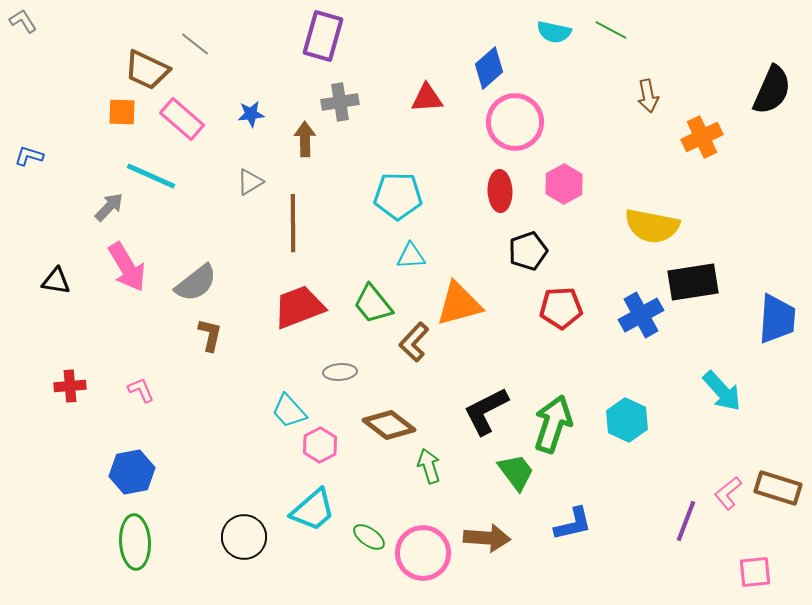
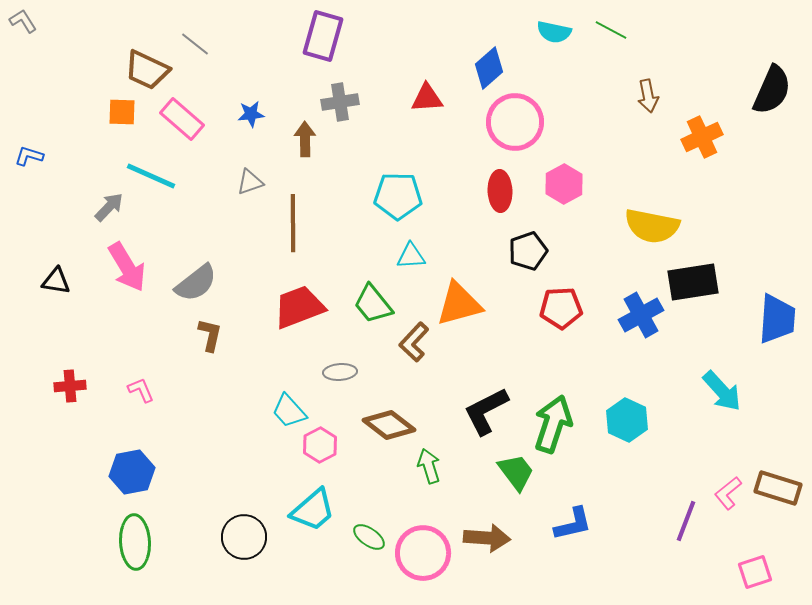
gray triangle at (250, 182): rotated 12 degrees clockwise
pink square at (755, 572): rotated 12 degrees counterclockwise
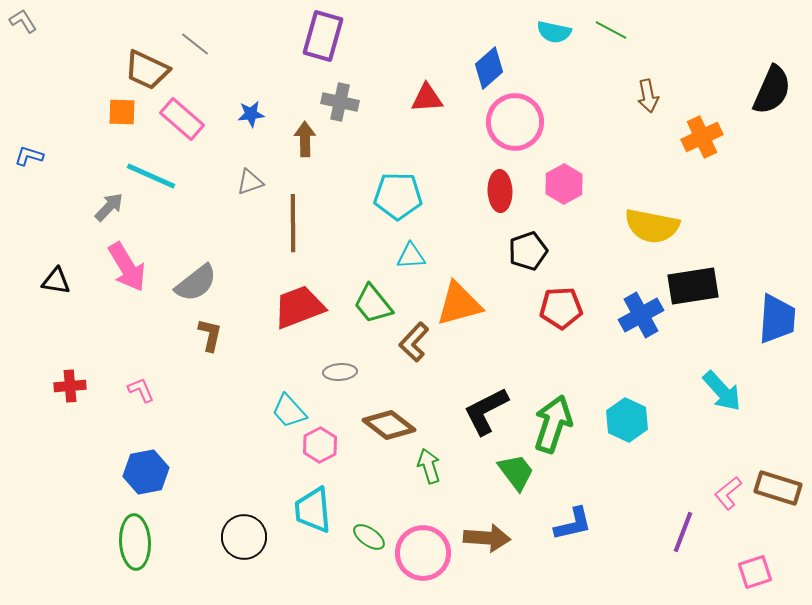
gray cross at (340, 102): rotated 21 degrees clockwise
black rectangle at (693, 282): moved 4 px down
blue hexagon at (132, 472): moved 14 px right
cyan trapezoid at (313, 510): rotated 126 degrees clockwise
purple line at (686, 521): moved 3 px left, 11 px down
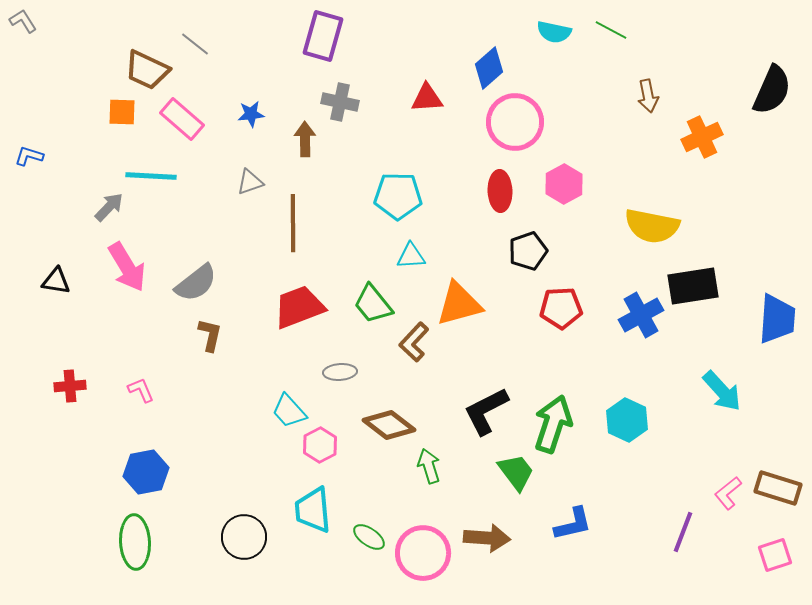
cyan line at (151, 176): rotated 21 degrees counterclockwise
pink square at (755, 572): moved 20 px right, 17 px up
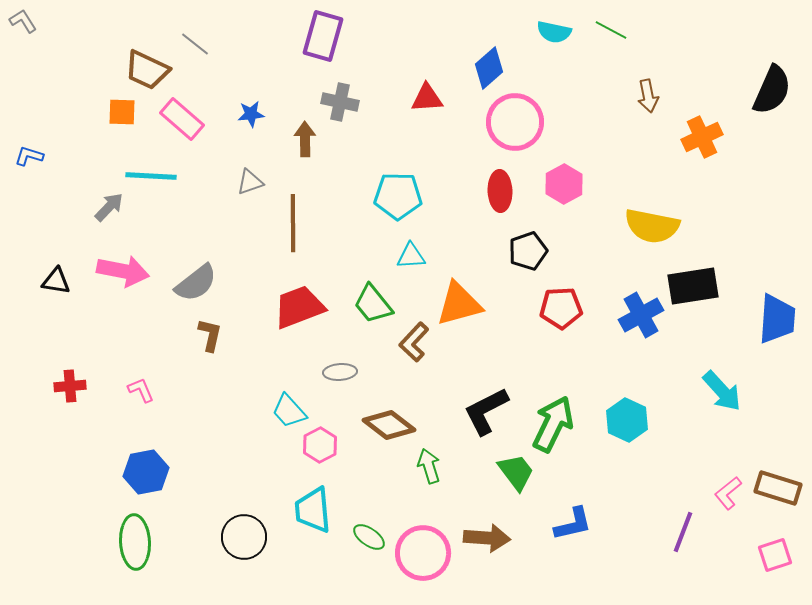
pink arrow at (127, 267): moved 4 px left, 4 px down; rotated 48 degrees counterclockwise
green arrow at (553, 424): rotated 8 degrees clockwise
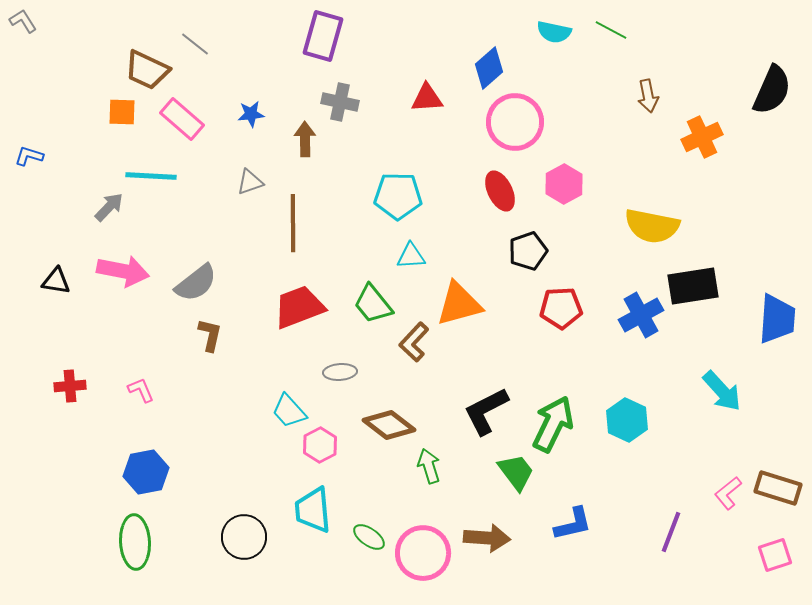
red ellipse at (500, 191): rotated 24 degrees counterclockwise
purple line at (683, 532): moved 12 px left
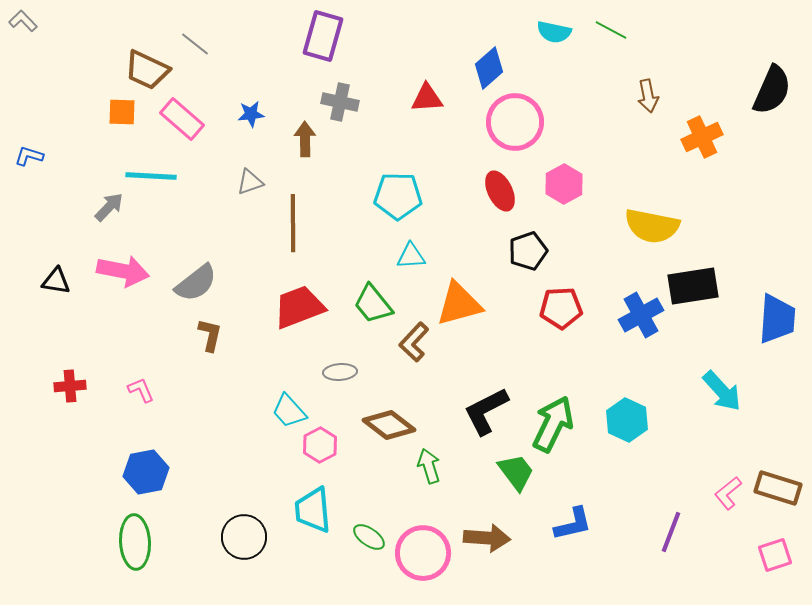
gray L-shape at (23, 21): rotated 12 degrees counterclockwise
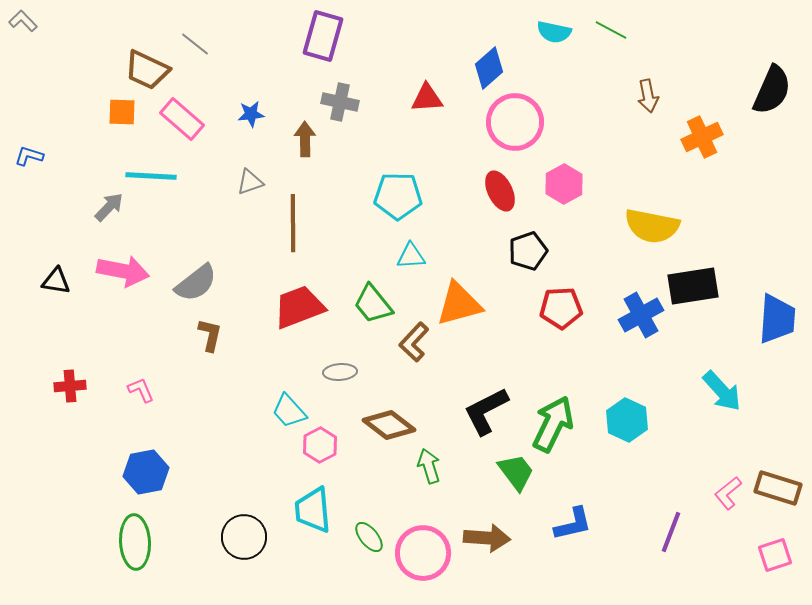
green ellipse at (369, 537): rotated 16 degrees clockwise
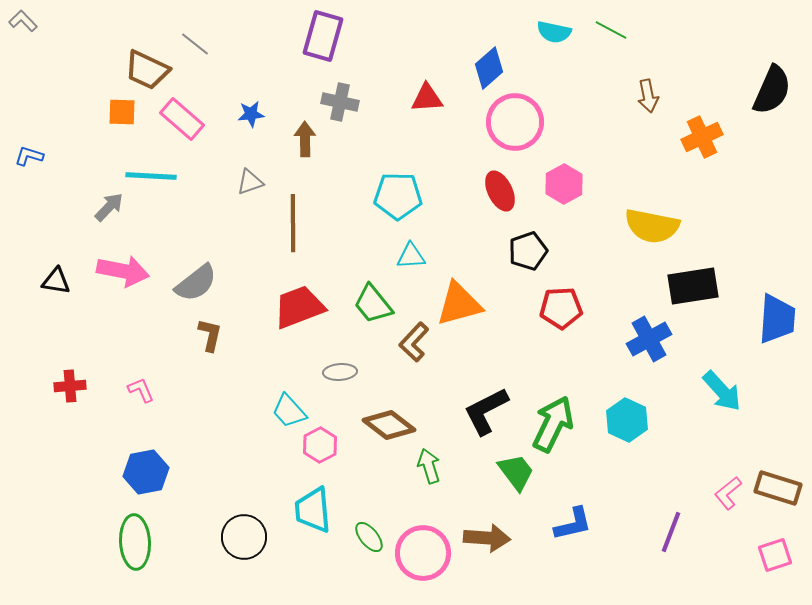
blue cross at (641, 315): moved 8 px right, 24 px down
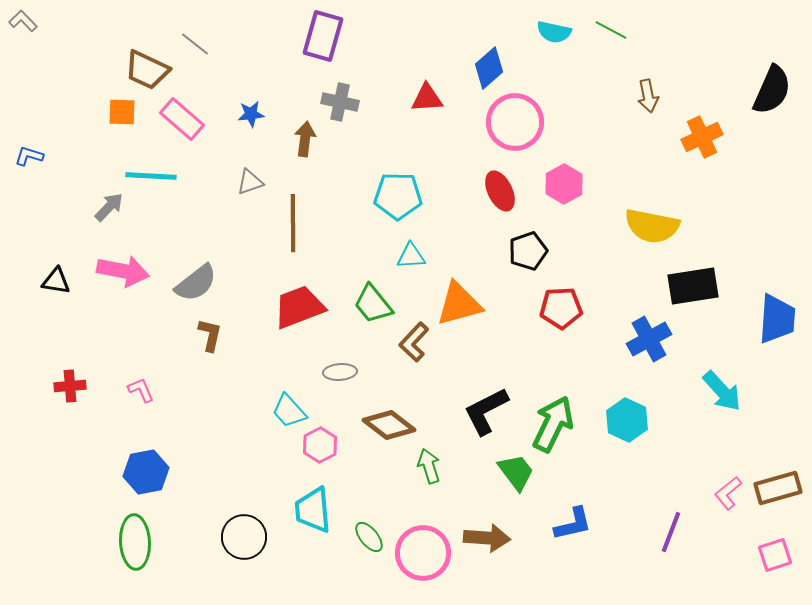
brown arrow at (305, 139): rotated 8 degrees clockwise
brown rectangle at (778, 488): rotated 33 degrees counterclockwise
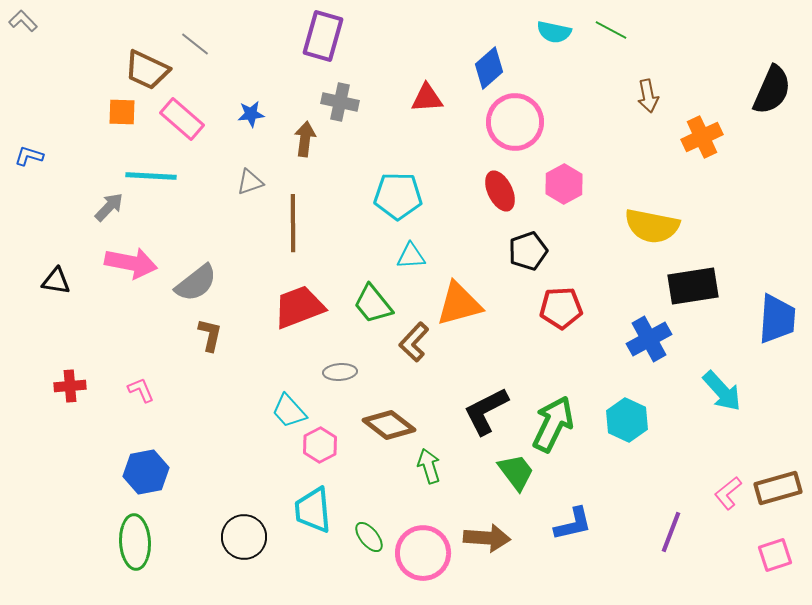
pink arrow at (123, 271): moved 8 px right, 8 px up
